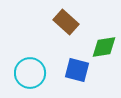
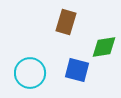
brown rectangle: rotated 65 degrees clockwise
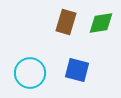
green diamond: moved 3 px left, 24 px up
